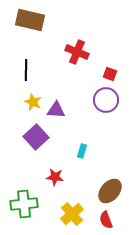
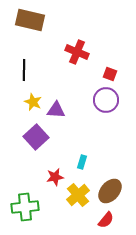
black line: moved 2 px left
cyan rectangle: moved 11 px down
red star: rotated 18 degrees counterclockwise
green cross: moved 1 px right, 3 px down
yellow cross: moved 6 px right, 19 px up
red semicircle: rotated 120 degrees counterclockwise
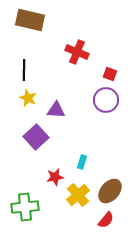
yellow star: moved 5 px left, 4 px up
